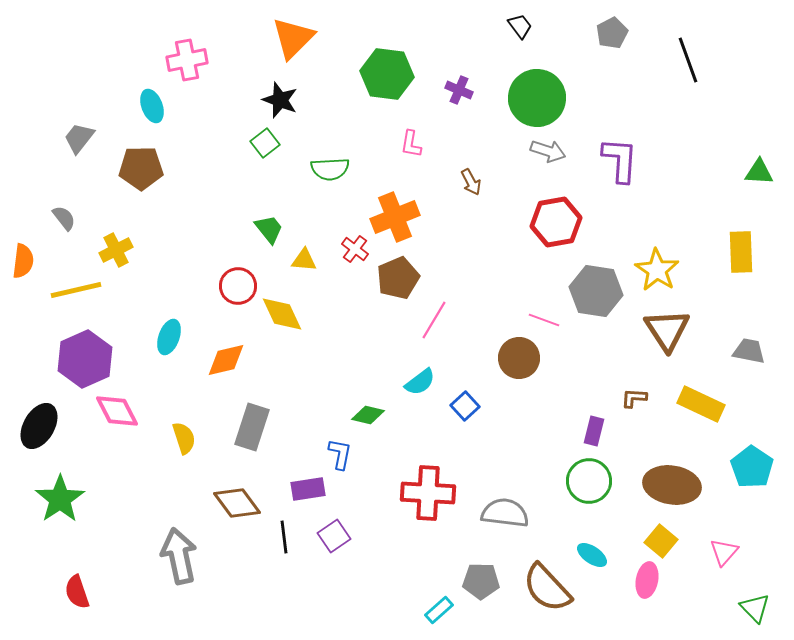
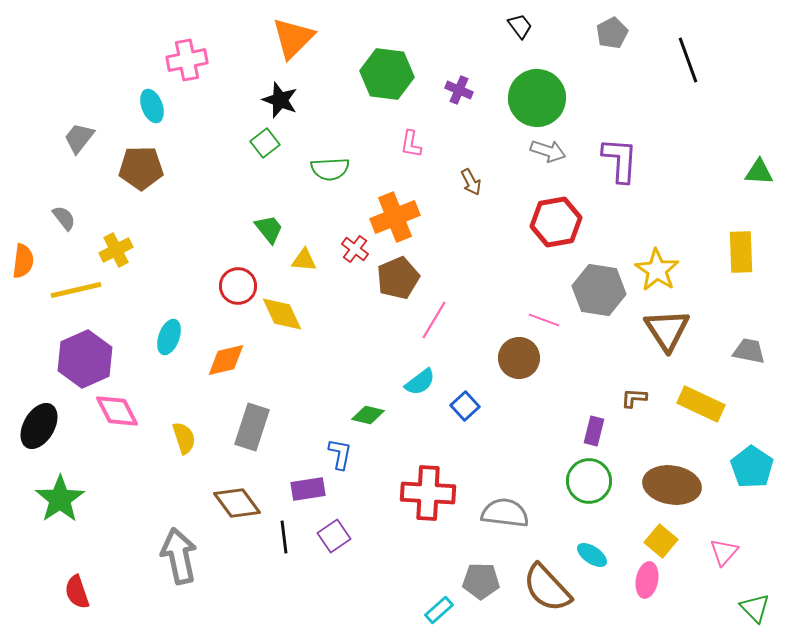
gray hexagon at (596, 291): moved 3 px right, 1 px up
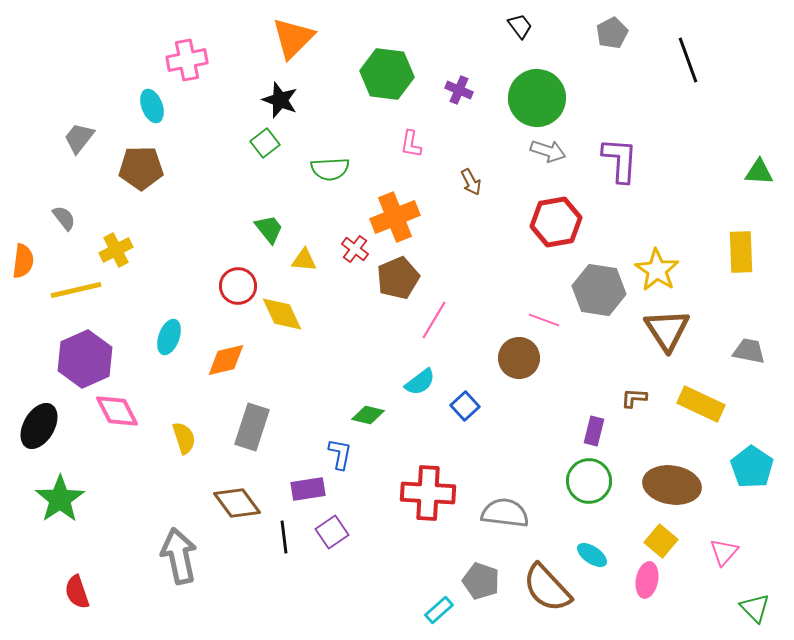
purple square at (334, 536): moved 2 px left, 4 px up
gray pentagon at (481, 581): rotated 18 degrees clockwise
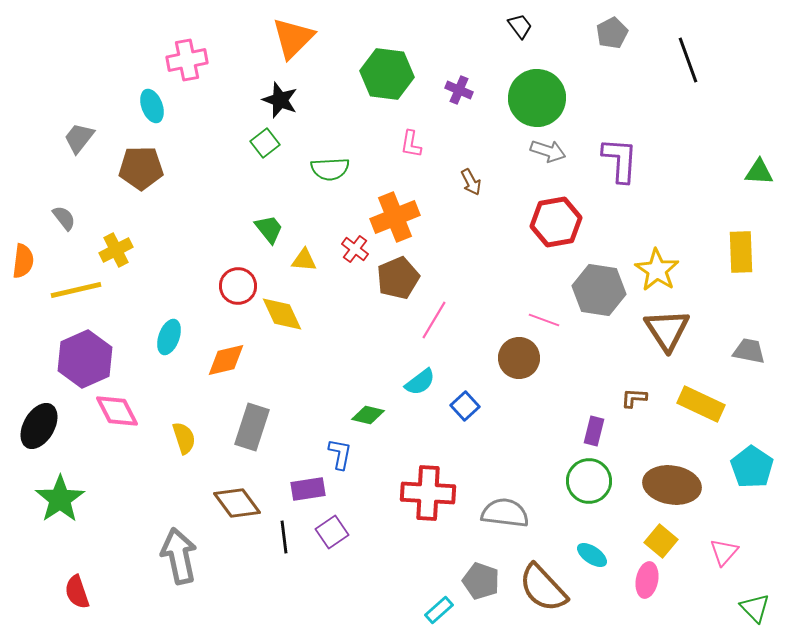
brown semicircle at (547, 588): moved 4 px left
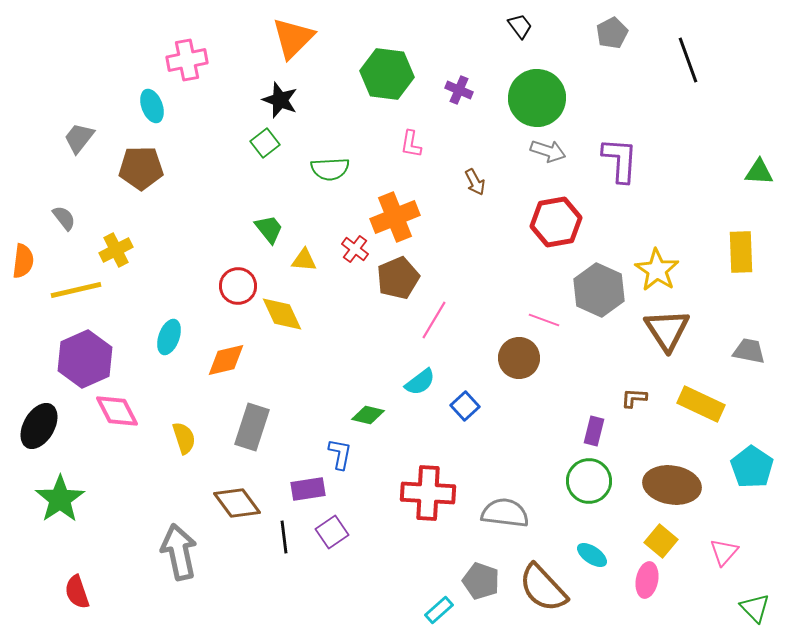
brown arrow at (471, 182): moved 4 px right
gray hexagon at (599, 290): rotated 15 degrees clockwise
gray arrow at (179, 556): moved 4 px up
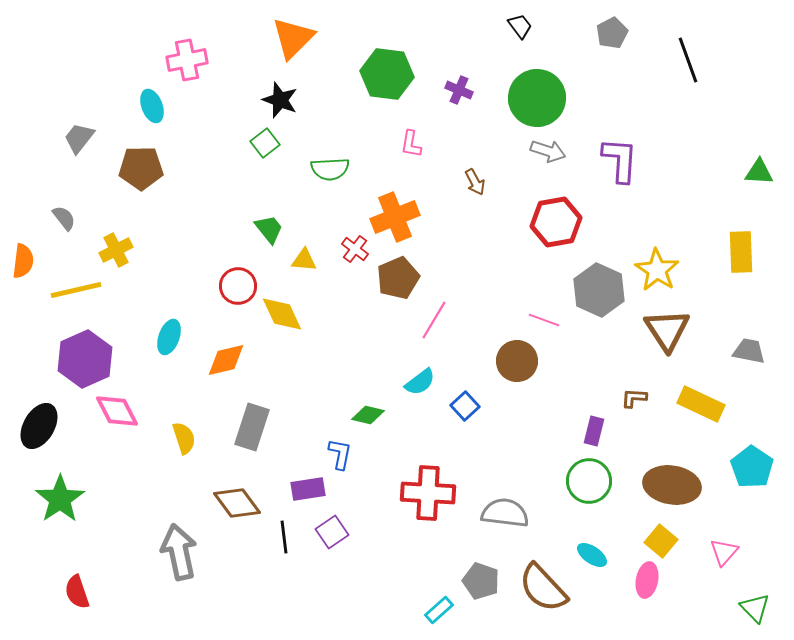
brown circle at (519, 358): moved 2 px left, 3 px down
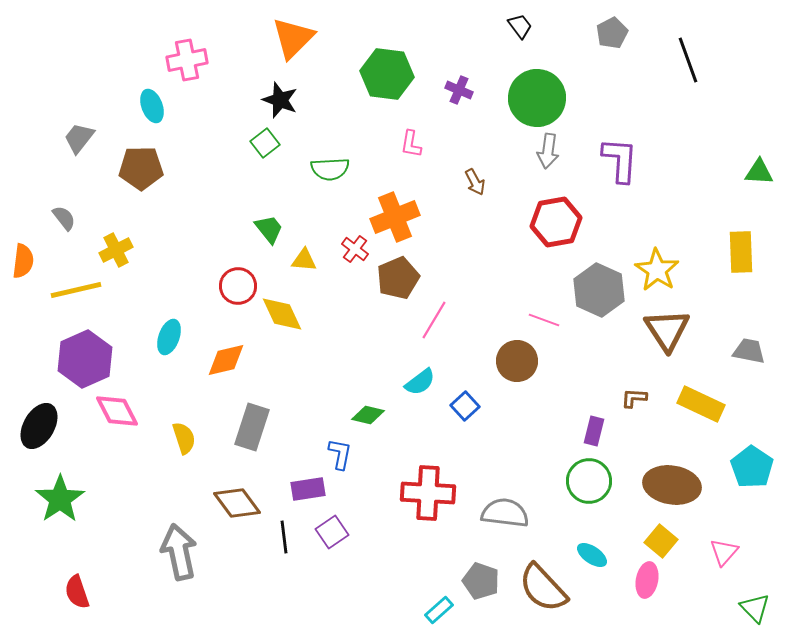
gray arrow at (548, 151): rotated 80 degrees clockwise
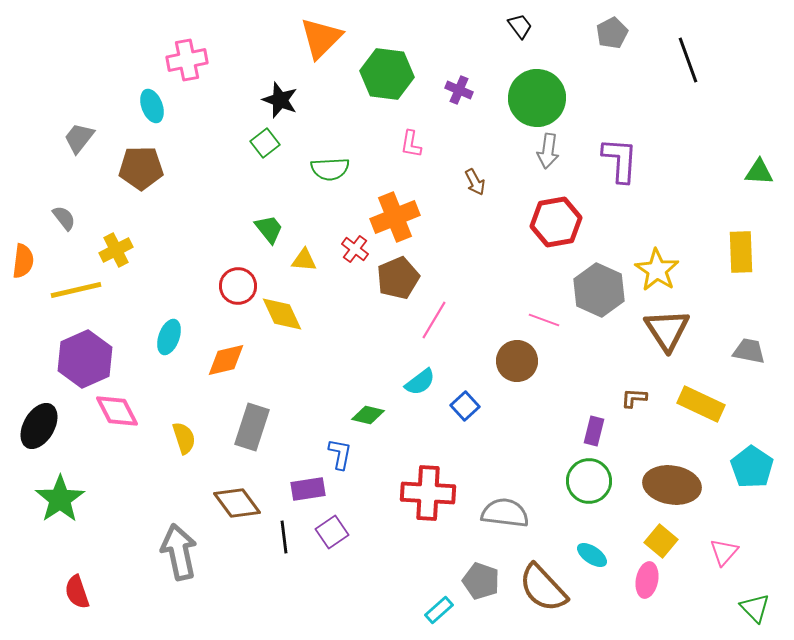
orange triangle at (293, 38): moved 28 px right
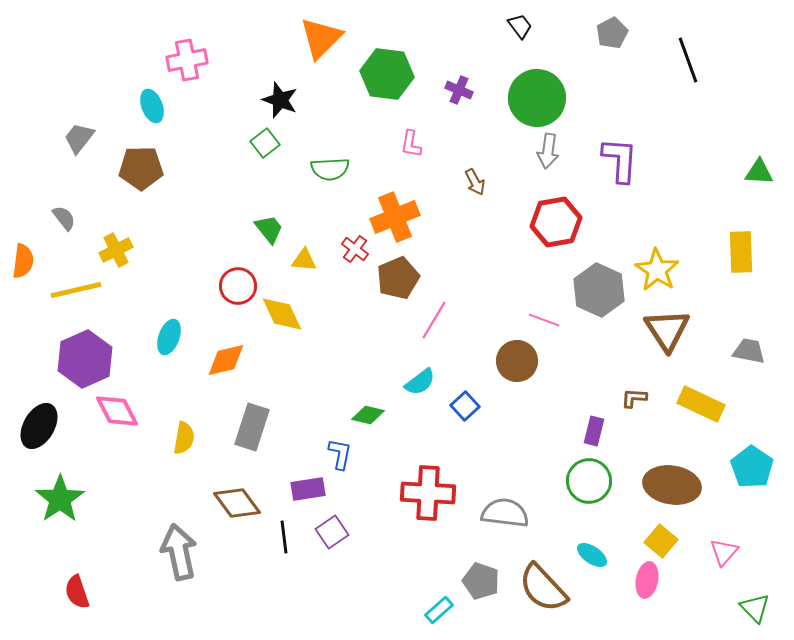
yellow semicircle at (184, 438): rotated 28 degrees clockwise
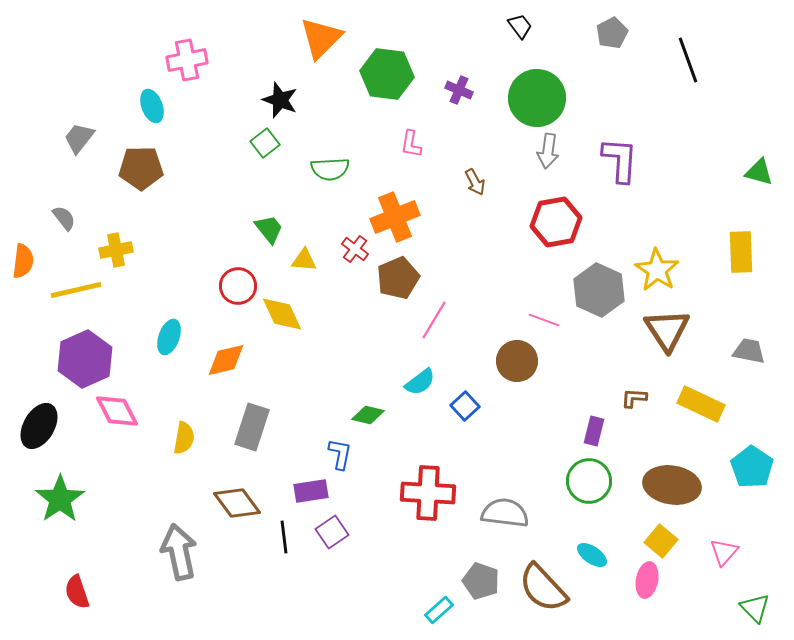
green triangle at (759, 172): rotated 12 degrees clockwise
yellow cross at (116, 250): rotated 16 degrees clockwise
purple rectangle at (308, 489): moved 3 px right, 2 px down
